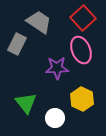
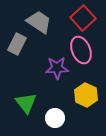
yellow hexagon: moved 4 px right, 4 px up
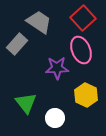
gray rectangle: rotated 15 degrees clockwise
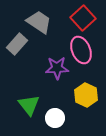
green triangle: moved 3 px right, 2 px down
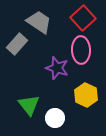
pink ellipse: rotated 20 degrees clockwise
purple star: rotated 20 degrees clockwise
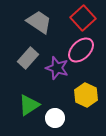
gray rectangle: moved 11 px right, 14 px down
pink ellipse: rotated 48 degrees clockwise
green triangle: rotated 35 degrees clockwise
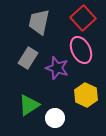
gray trapezoid: rotated 112 degrees counterclockwise
pink ellipse: rotated 72 degrees counterclockwise
gray rectangle: rotated 10 degrees counterclockwise
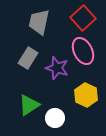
pink ellipse: moved 2 px right, 1 px down
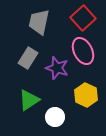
green triangle: moved 5 px up
white circle: moved 1 px up
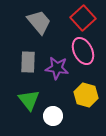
gray trapezoid: rotated 128 degrees clockwise
gray rectangle: moved 4 px down; rotated 30 degrees counterclockwise
purple star: rotated 10 degrees counterclockwise
yellow hexagon: rotated 10 degrees counterclockwise
green triangle: rotated 35 degrees counterclockwise
white circle: moved 2 px left, 1 px up
